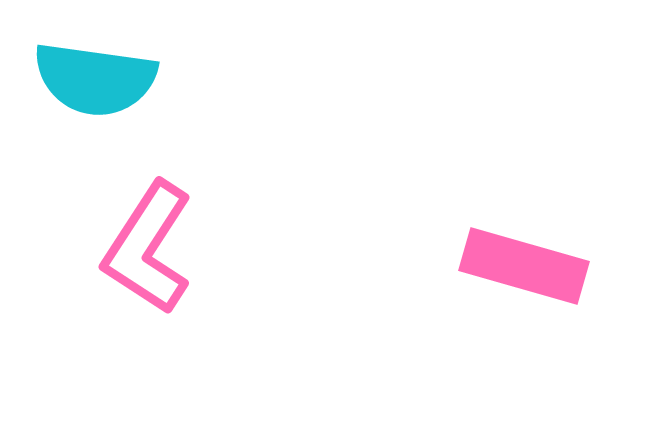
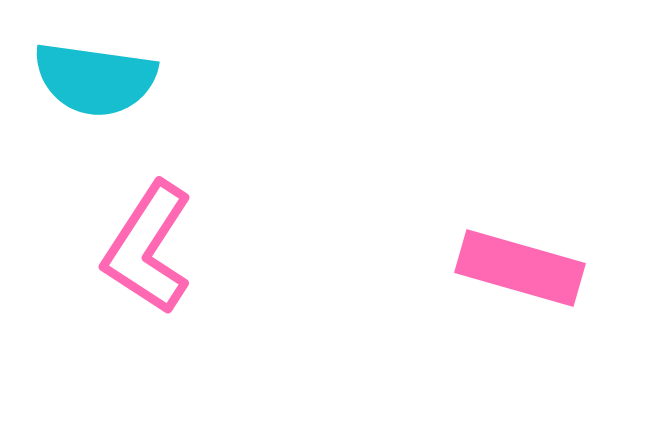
pink rectangle: moved 4 px left, 2 px down
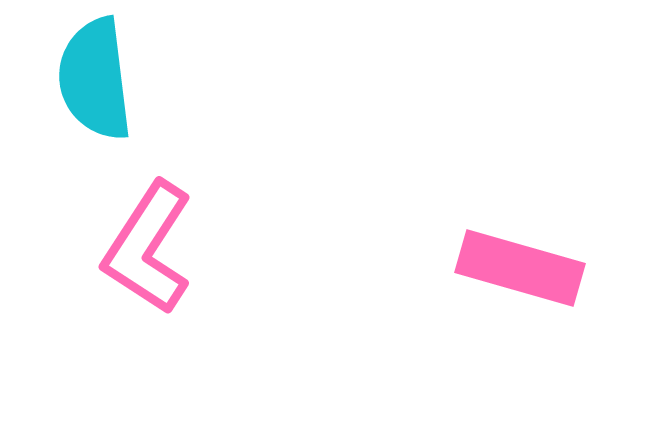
cyan semicircle: rotated 75 degrees clockwise
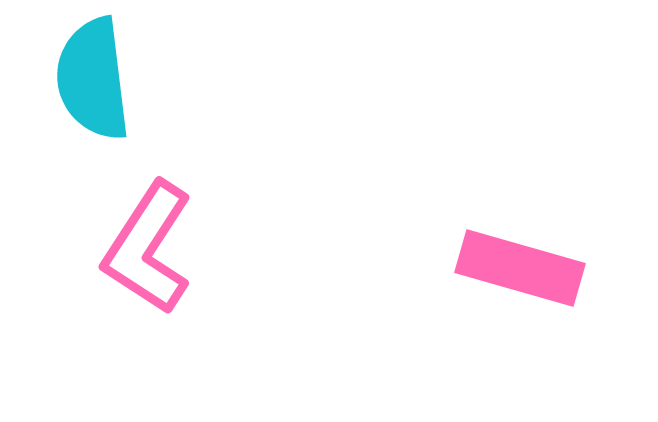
cyan semicircle: moved 2 px left
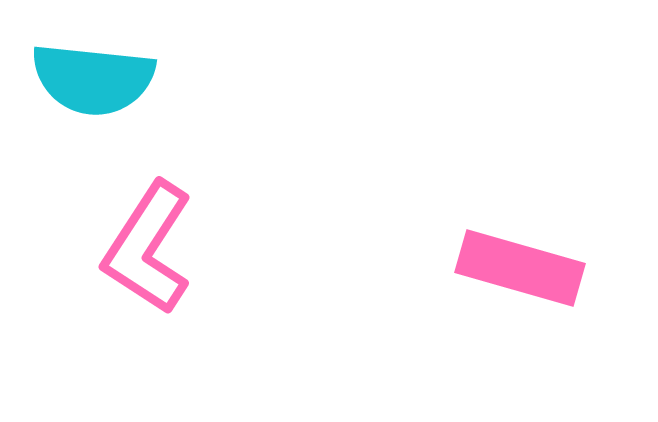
cyan semicircle: rotated 77 degrees counterclockwise
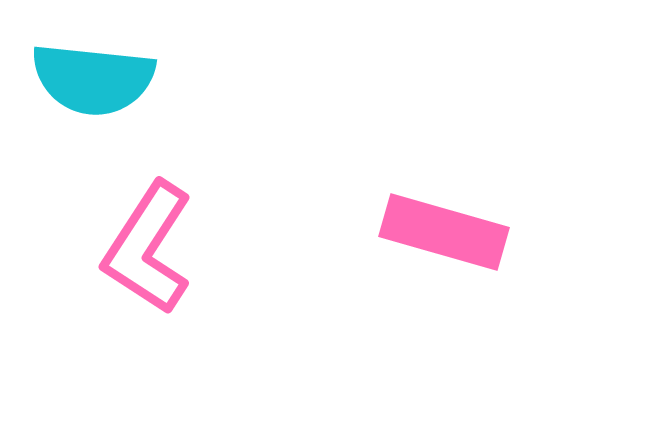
pink rectangle: moved 76 px left, 36 px up
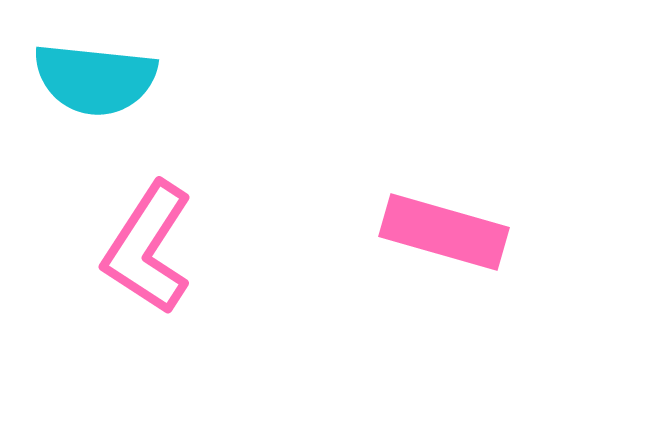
cyan semicircle: moved 2 px right
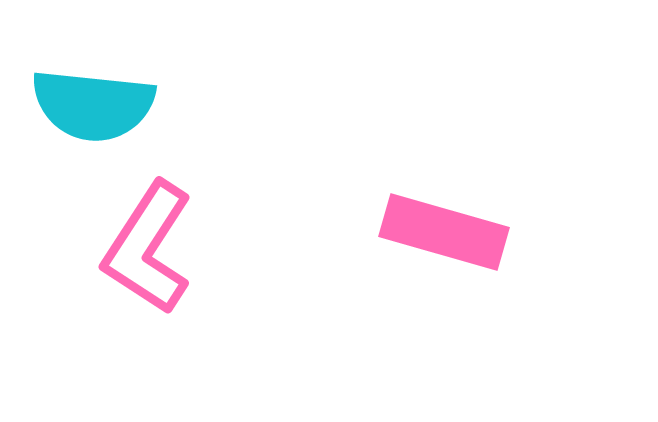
cyan semicircle: moved 2 px left, 26 px down
